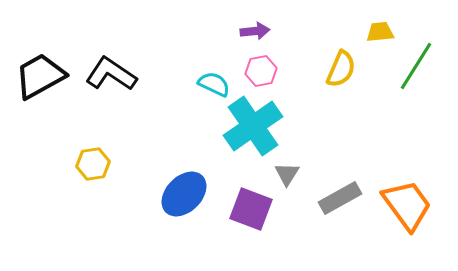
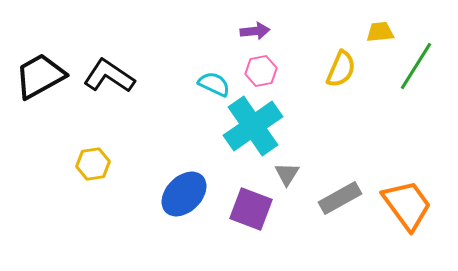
black L-shape: moved 2 px left, 2 px down
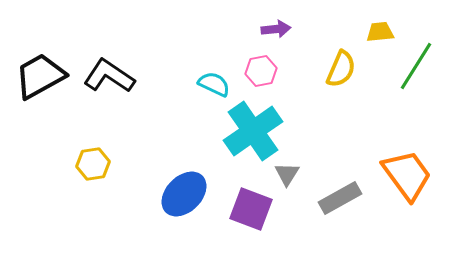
purple arrow: moved 21 px right, 2 px up
cyan cross: moved 5 px down
orange trapezoid: moved 30 px up
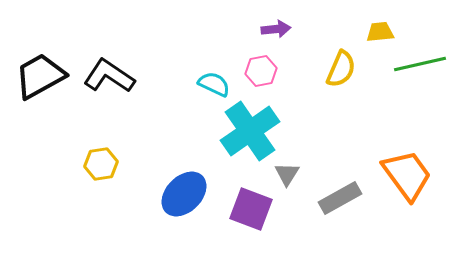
green line: moved 4 px right, 2 px up; rotated 45 degrees clockwise
cyan cross: moved 3 px left
yellow hexagon: moved 8 px right
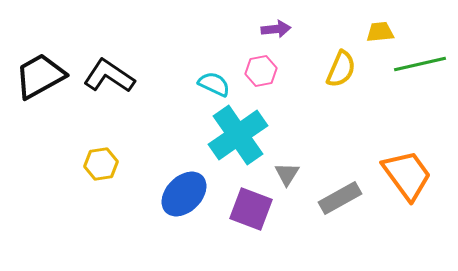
cyan cross: moved 12 px left, 4 px down
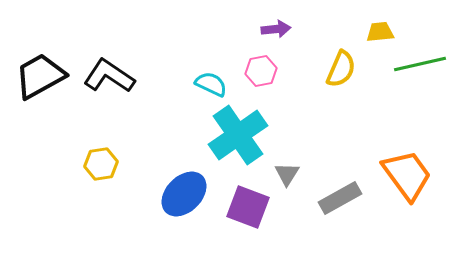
cyan semicircle: moved 3 px left
purple square: moved 3 px left, 2 px up
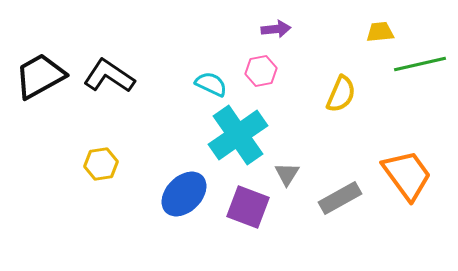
yellow semicircle: moved 25 px down
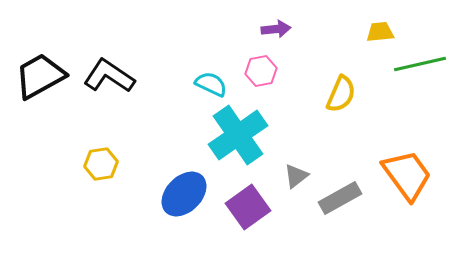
gray triangle: moved 9 px right, 2 px down; rotated 20 degrees clockwise
purple square: rotated 33 degrees clockwise
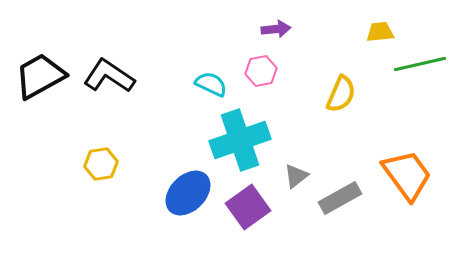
cyan cross: moved 2 px right, 5 px down; rotated 16 degrees clockwise
blue ellipse: moved 4 px right, 1 px up
